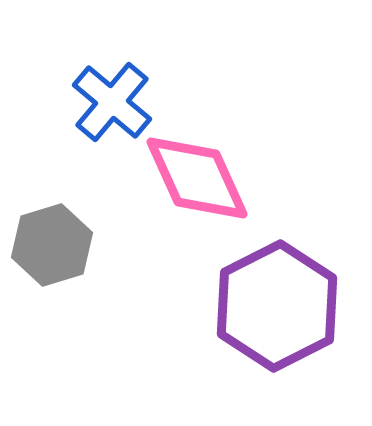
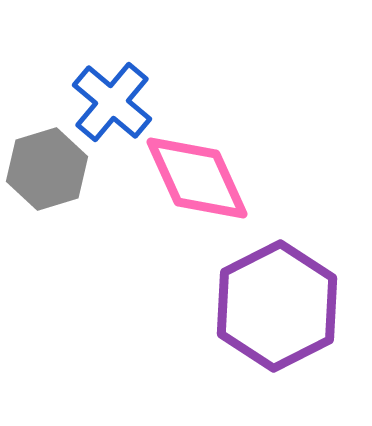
gray hexagon: moved 5 px left, 76 px up
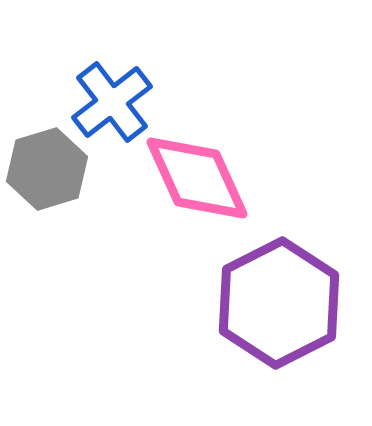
blue cross: rotated 12 degrees clockwise
purple hexagon: moved 2 px right, 3 px up
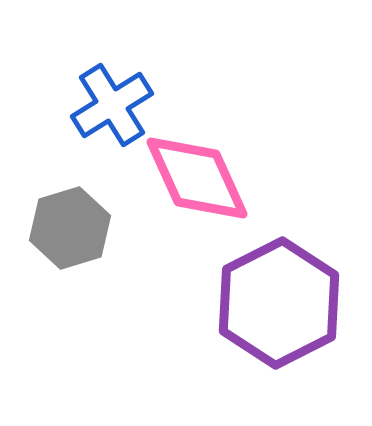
blue cross: moved 3 px down; rotated 6 degrees clockwise
gray hexagon: moved 23 px right, 59 px down
